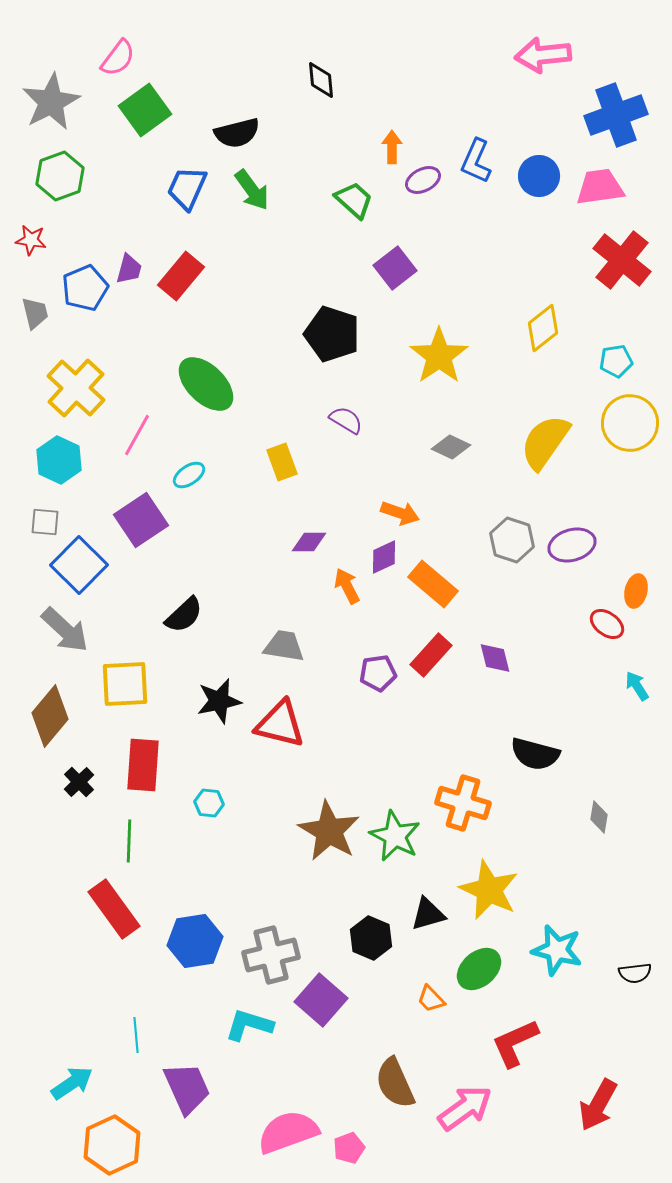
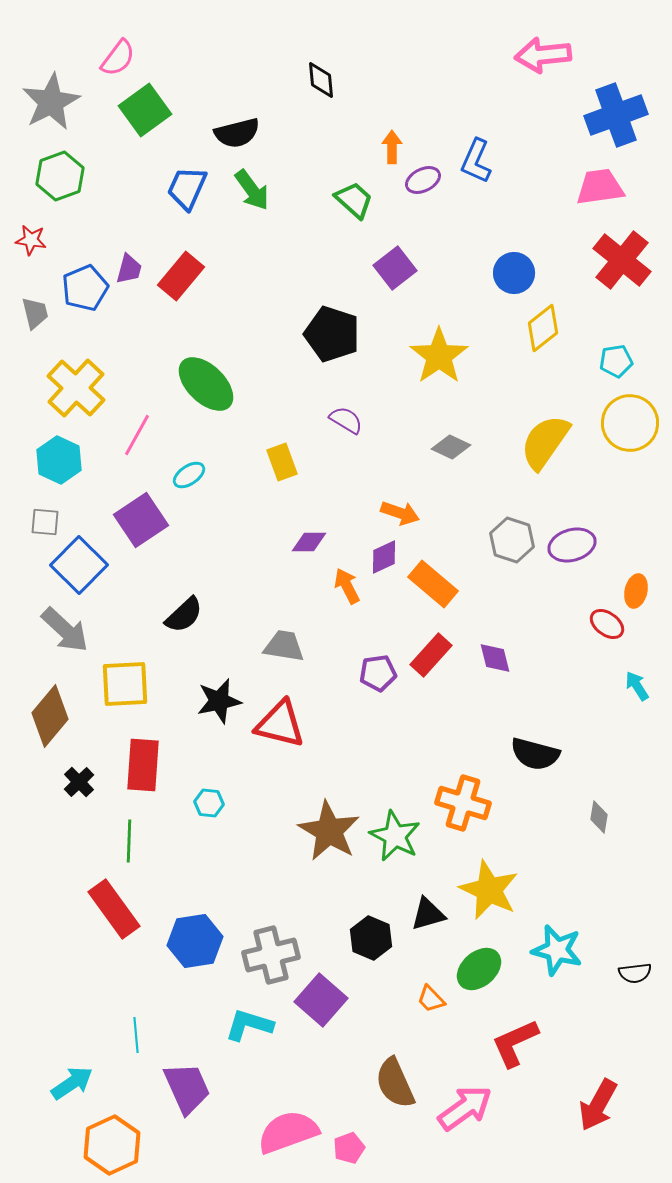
blue circle at (539, 176): moved 25 px left, 97 px down
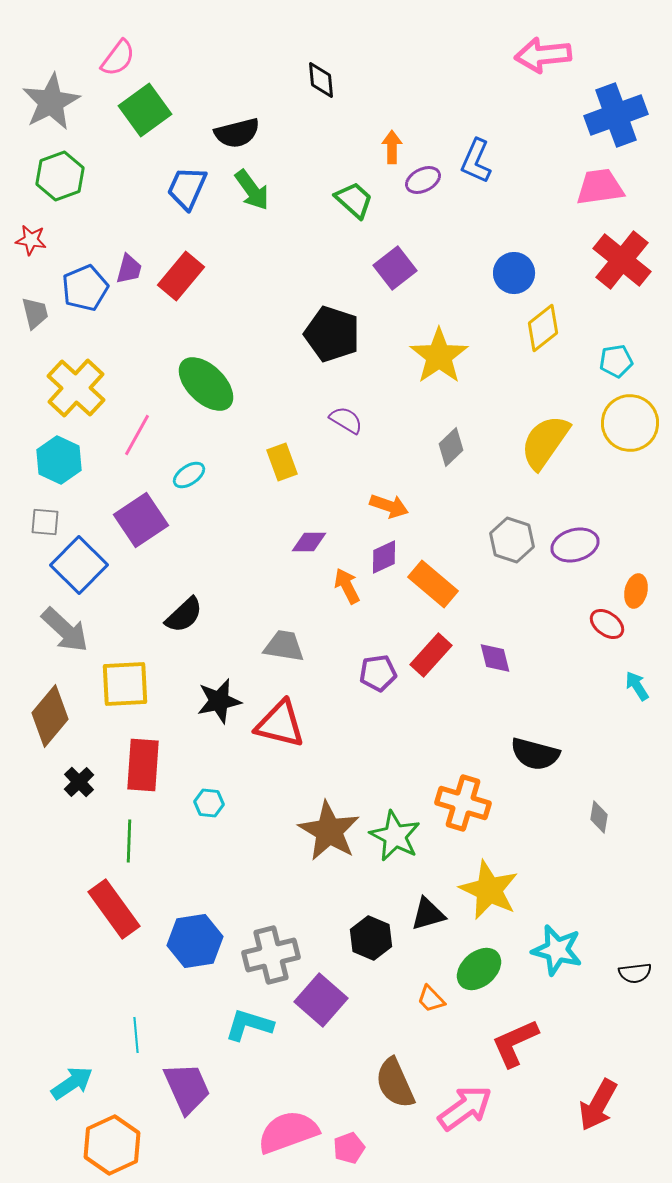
gray diamond at (451, 447): rotated 69 degrees counterclockwise
orange arrow at (400, 513): moved 11 px left, 7 px up
purple ellipse at (572, 545): moved 3 px right
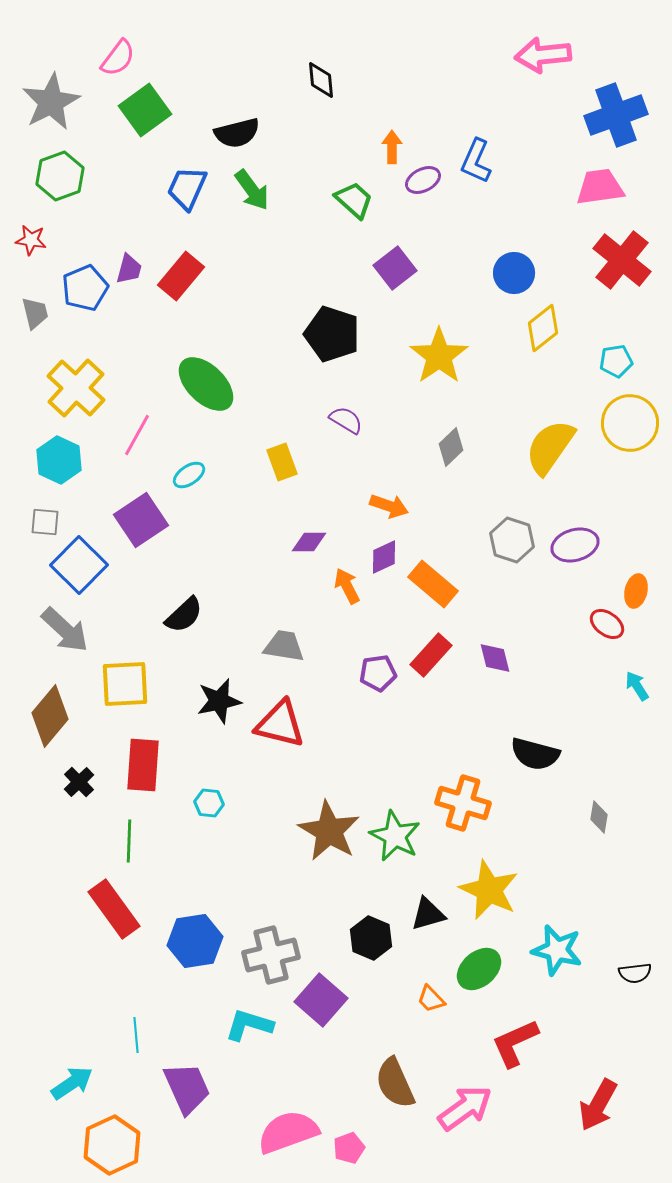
yellow semicircle at (545, 442): moved 5 px right, 5 px down
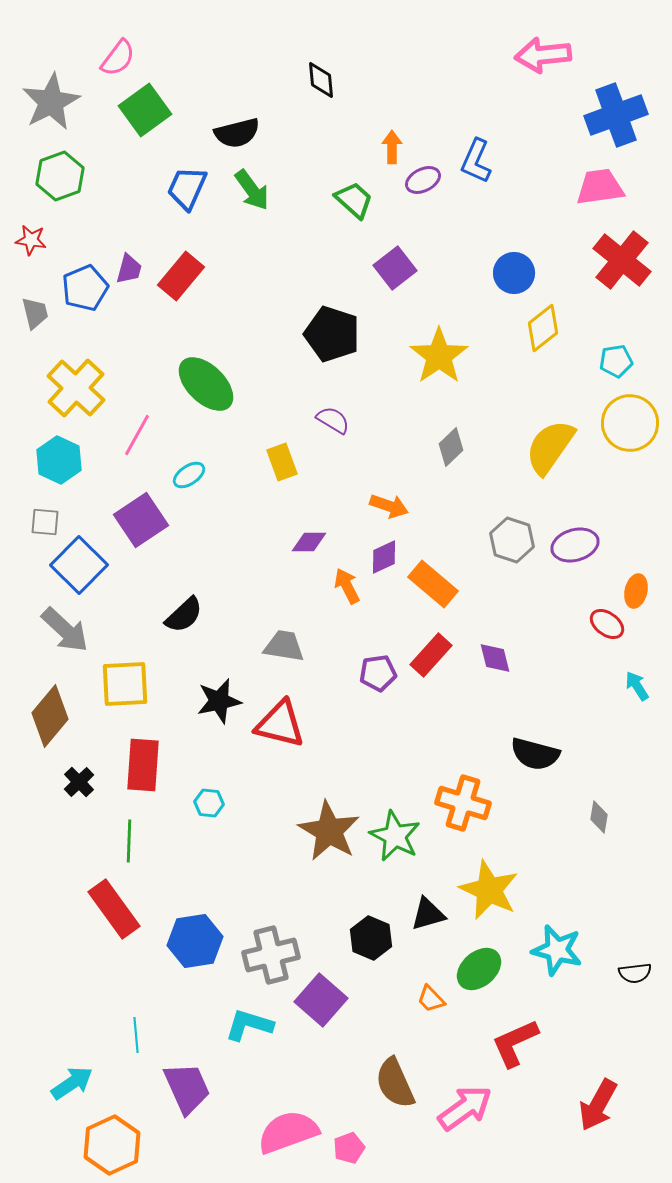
purple semicircle at (346, 420): moved 13 px left
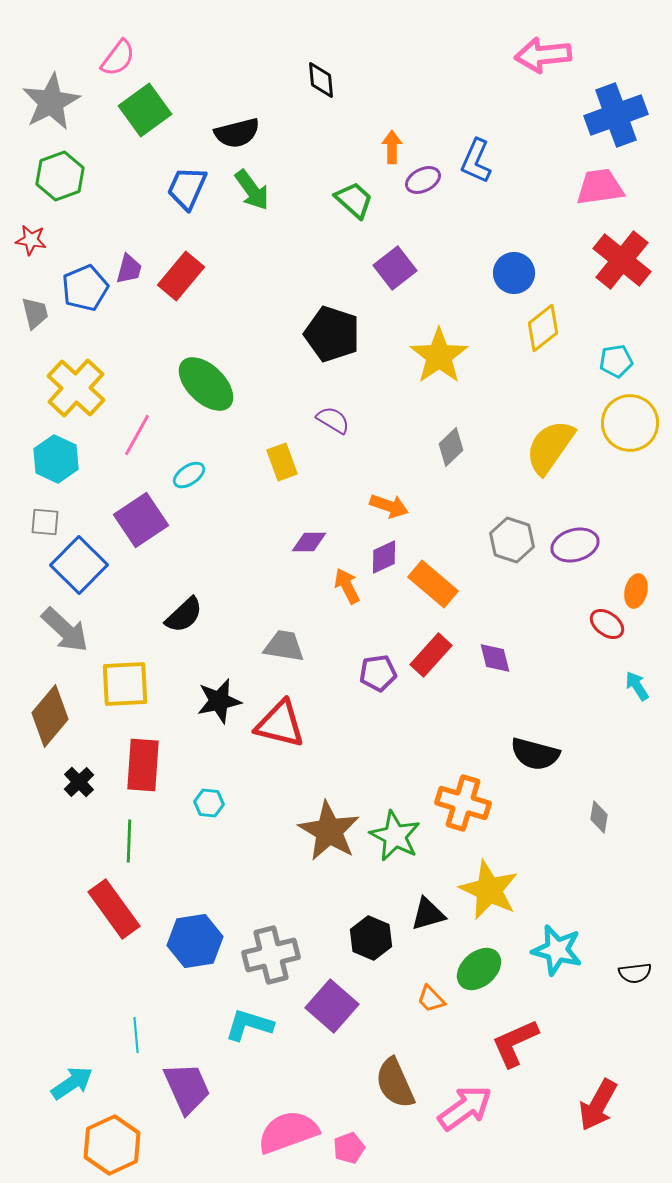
cyan hexagon at (59, 460): moved 3 px left, 1 px up
purple square at (321, 1000): moved 11 px right, 6 px down
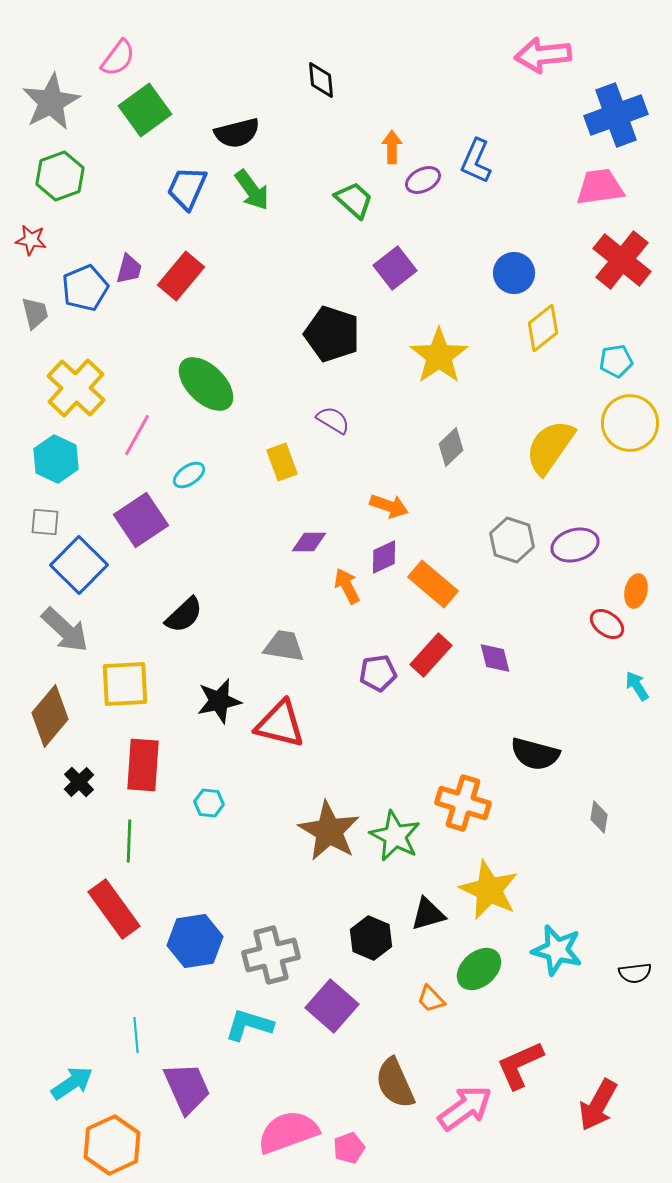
red L-shape at (515, 1043): moved 5 px right, 22 px down
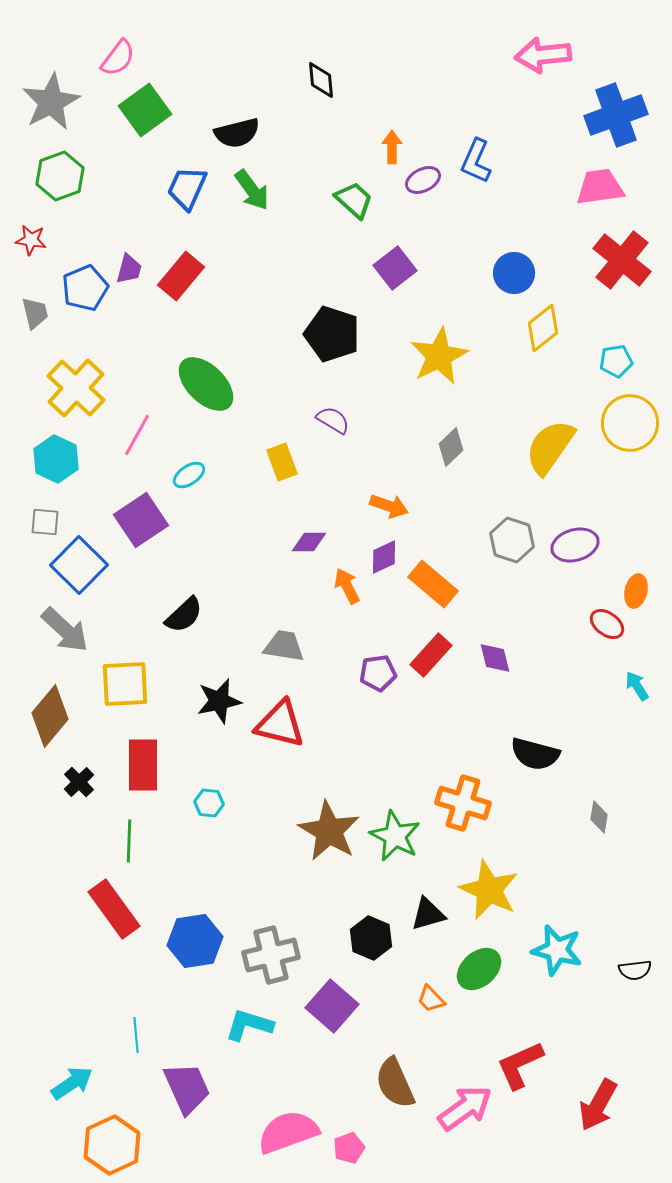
yellow star at (439, 356): rotated 8 degrees clockwise
red rectangle at (143, 765): rotated 4 degrees counterclockwise
black semicircle at (635, 973): moved 3 px up
